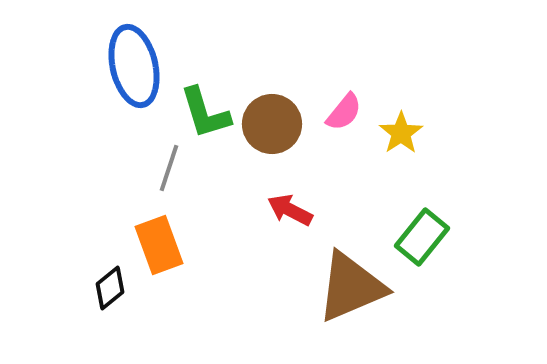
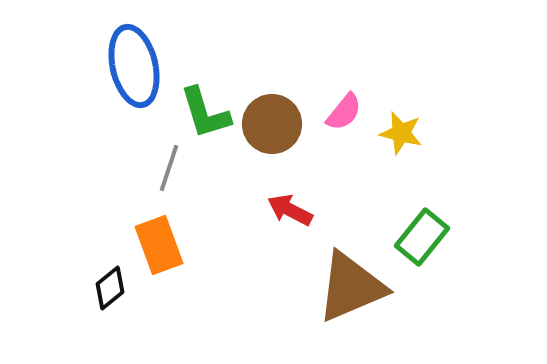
yellow star: rotated 24 degrees counterclockwise
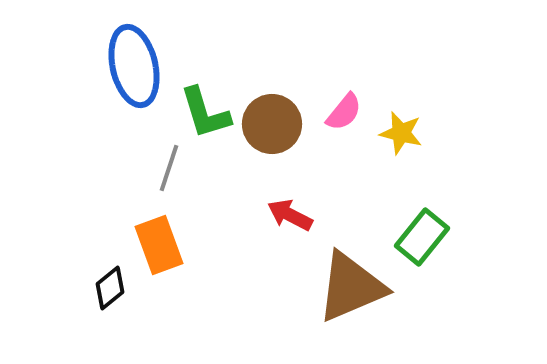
red arrow: moved 5 px down
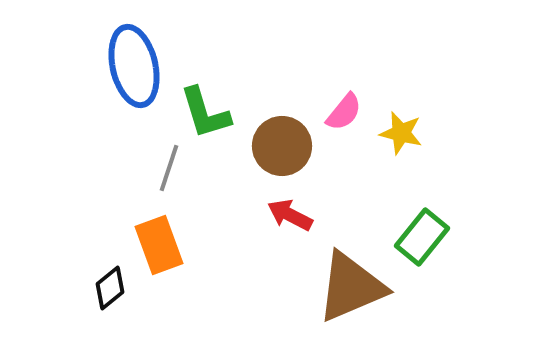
brown circle: moved 10 px right, 22 px down
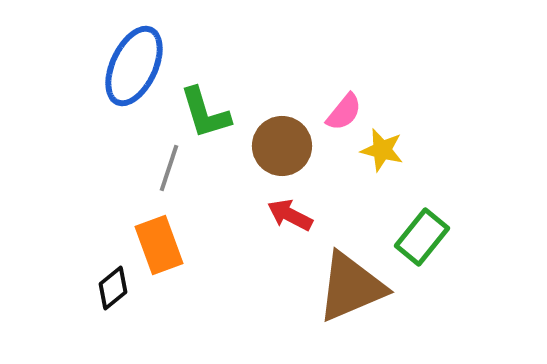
blue ellipse: rotated 38 degrees clockwise
yellow star: moved 19 px left, 17 px down
black diamond: moved 3 px right
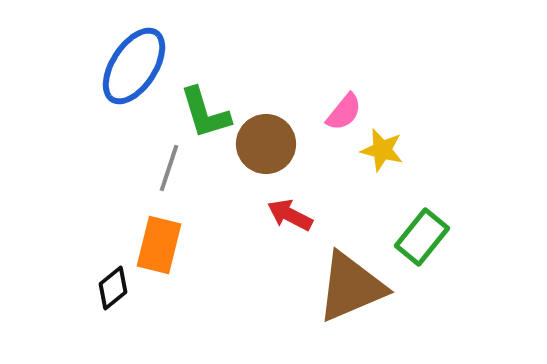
blue ellipse: rotated 8 degrees clockwise
brown circle: moved 16 px left, 2 px up
orange rectangle: rotated 34 degrees clockwise
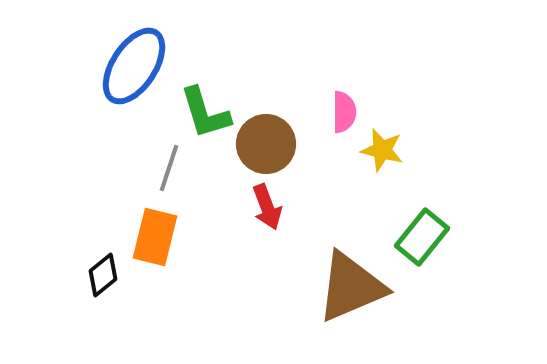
pink semicircle: rotated 39 degrees counterclockwise
red arrow: moved 23 px left, 8 px up; rotated 138 degrees counterclockwise
orange rectangle: moved 4 px left, 8 px up
black diamond: moved 10 px left, 13 px up
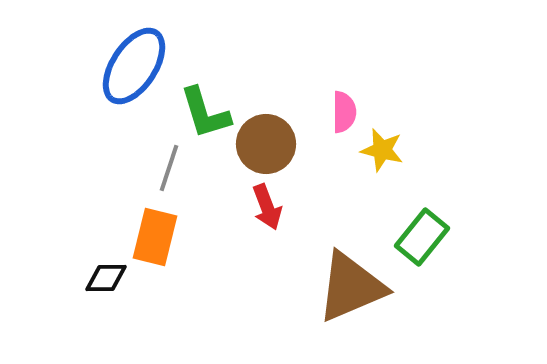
black diamond: moved 3 px right, 3 px down; rotated 39 degrees clockwise
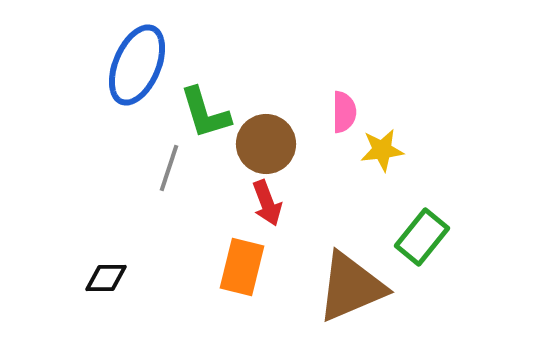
blue ellipse: moved 3 px right, 1 px up; rotated 10 degrees counterclockwise
yellow star: rotated 21 degrees counterclockwise
red arrow: moved 4 px up
orange rectangle: moved 87 px right, 30 px down
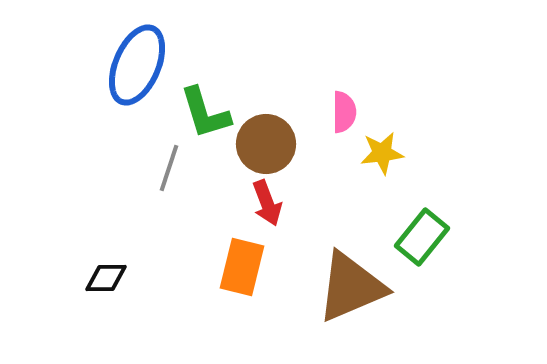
yellow star: moved 3 px down
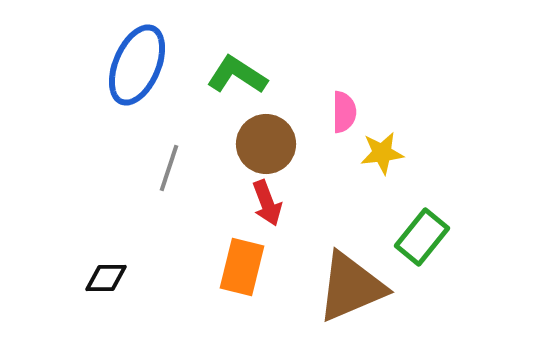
green L-shape: moved 32 px right, 38 px up; rotated 140 degrees clockwise
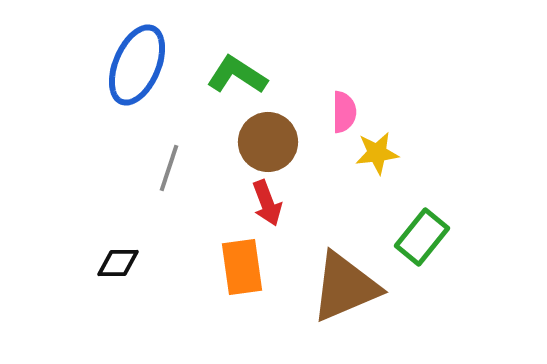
brown circle: moved 2 px right, 2 px up
yellow star: moved 5 px left
orange rectangle: rotated 22 degrees counterclockwise
black diamond: moved 12 px right, 15 px up
brown triangle: moved 6 px left
